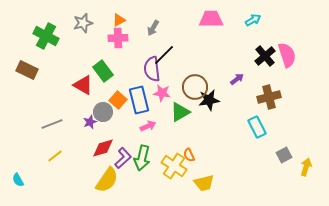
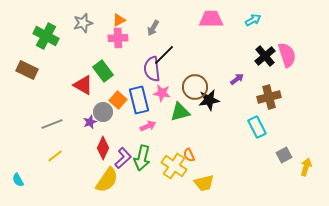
green triangle: rotated 15 degrees clockwise
red diamond: rotated 50 degrees counterclockwise
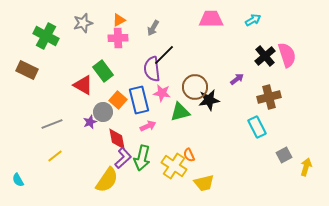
red diamond: moved 14 px right, 9 px up; rotated 35 degrees counterclockwise
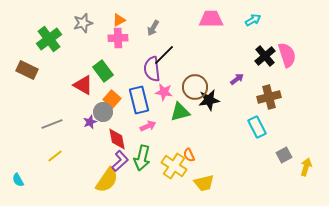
green cross: moved 3 px right, 3 px down; rotated 25 degrees clockwise
pink star: moved 2 px right, 1 px up
orange square: moved 6 px left, 1 px up
purple L-shape: moved 3 px left, 3 px down
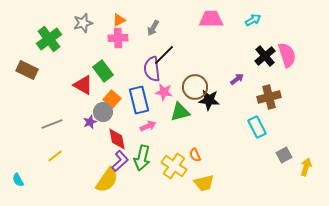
black star: rotated 15 degrees clockwise
orange semicircle: moved 6 px right
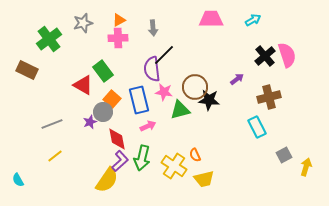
gray arrow: rotated 35 degrees counterclockwise
green triangle: moved 2 px up
yellow trapezoid: moved 4 px up
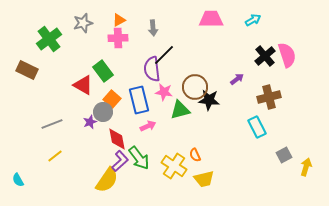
green arrow: moved 3 px left; rotated 50 degrees counterclockwise
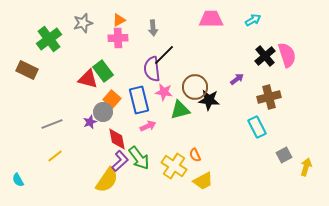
red triangle: moved 5 px right, 6 px up; rotated 15 degrees counterclockwise
yellow trapezoid: moved 1 px left, 2 px down; rotated 15 degrees counterclockwise
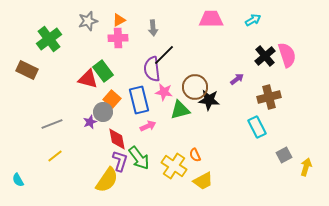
gray star: moved 5 px right, 2 px up
purple L-shape: rotated 30 degrees counterclockwise
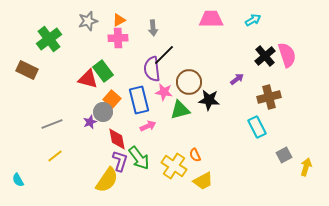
brown circle: moved 6 px left, 5 px up
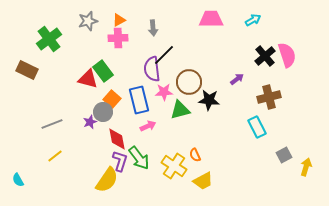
pink star: rotated 12 degrees counterclockwise
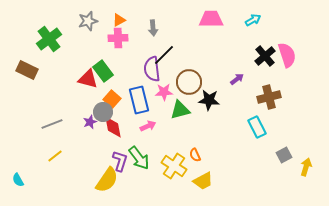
red diamond: moved 4 px left, 12 px up
